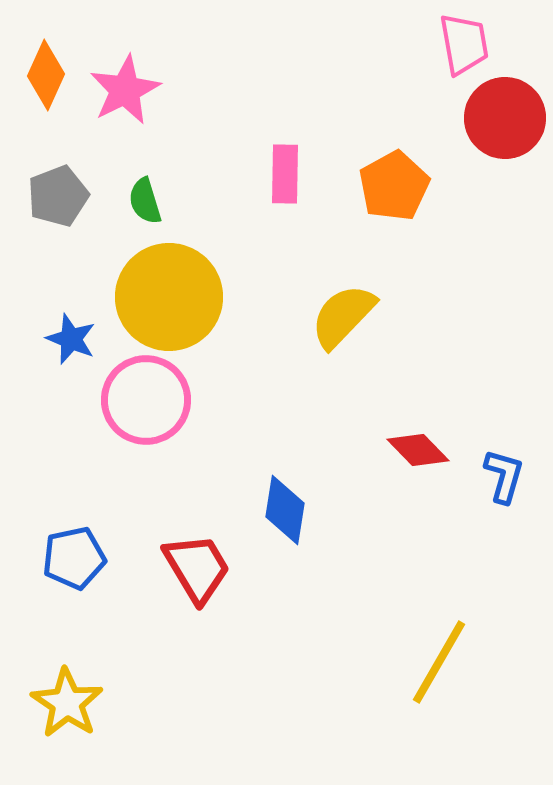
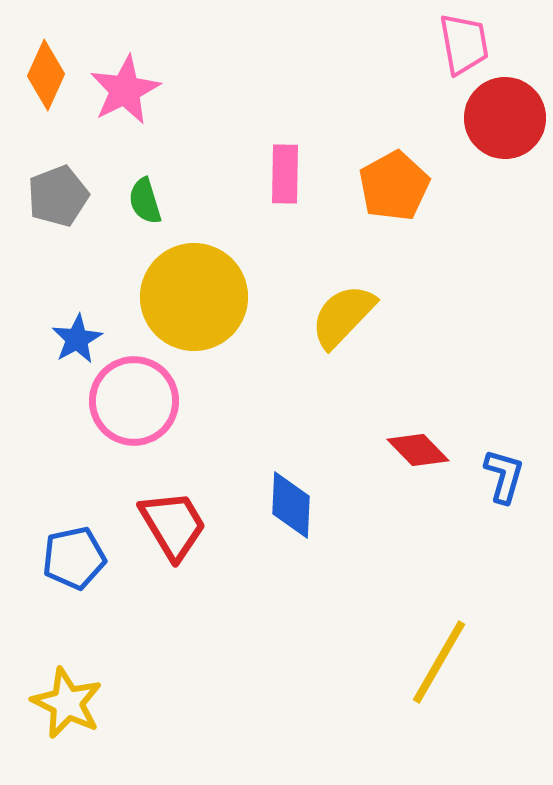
yellow circle: moved 25 px right
blue star: moved 6 px right; rotated 21 degrees clockwise
pink circle: moved 12 px left, 1 px down
blue diamond: moved 6 px right, 5 px up; rotated 6 degrees counterclockwise
red trapezoid: moved 24 px left, 43 px up
yellow star: rotated 8 degrees counterclockwise
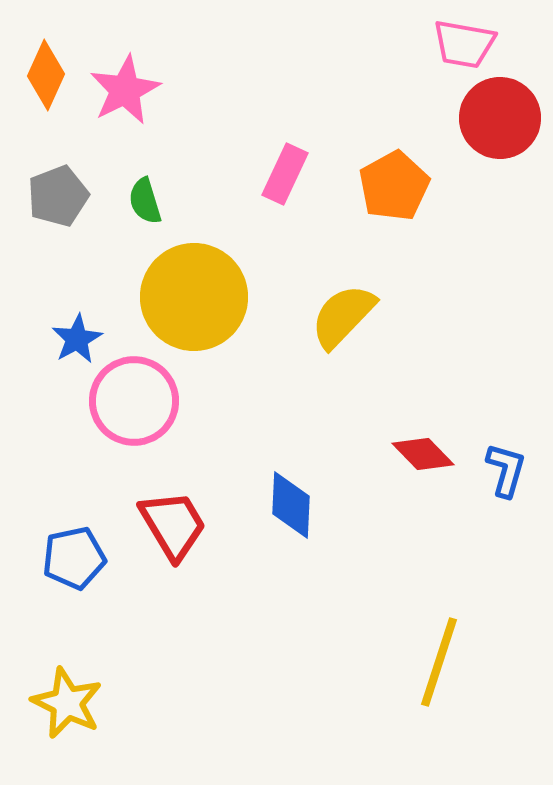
pink trapezoid: rotated 110 degrees clockwise
red circle: moved 5 px left
pink rectangle: rotated 24 degrees clockwise
red diamond: moved 5 px right, 4 px down
blue L-shape: moved 2 px right, 6 px up
yellow line: rotated 12 degrees counterclockwise
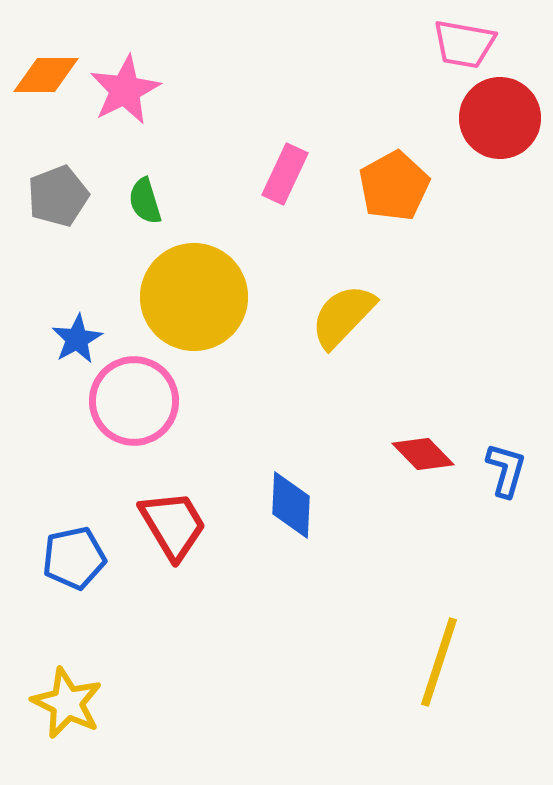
orange diamond: rotated 66 degrees clockwise
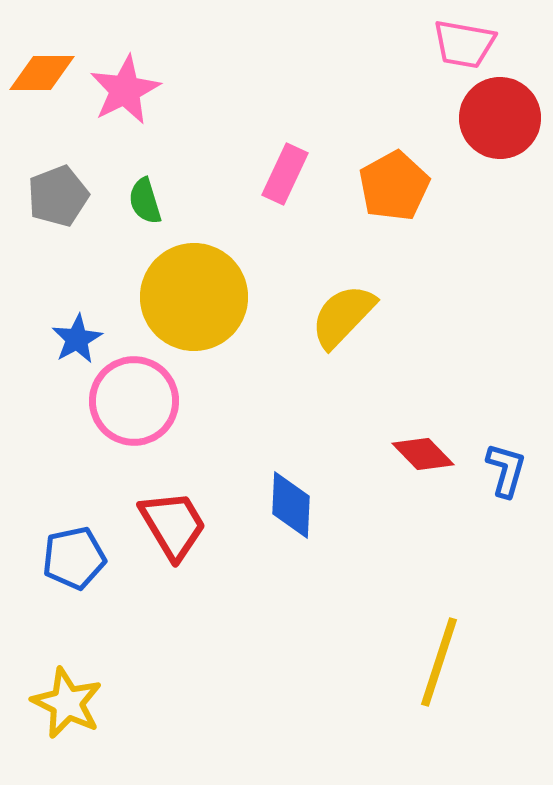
orange diamond: moved 4 px left, 2 px up
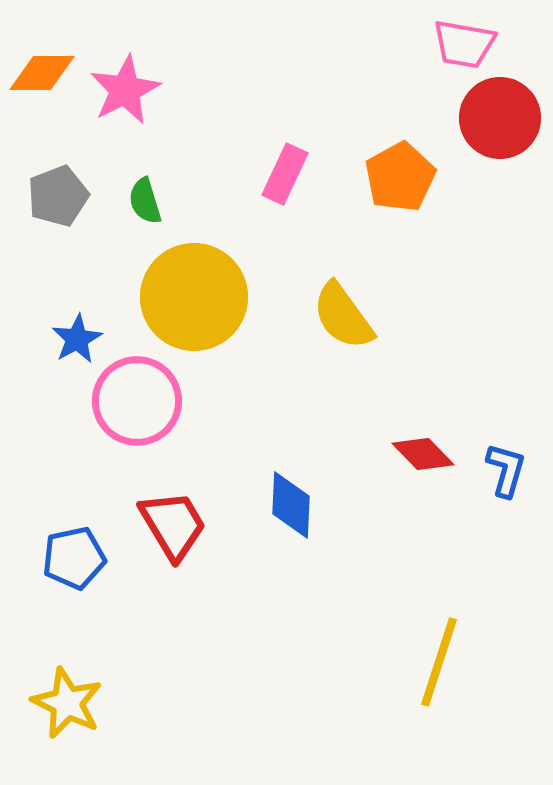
orange pentagon: moved 6 px right, 9 px up
yellow semicircle: rotated 80 degrees counterclockwise
pink circle: moved 3 px right
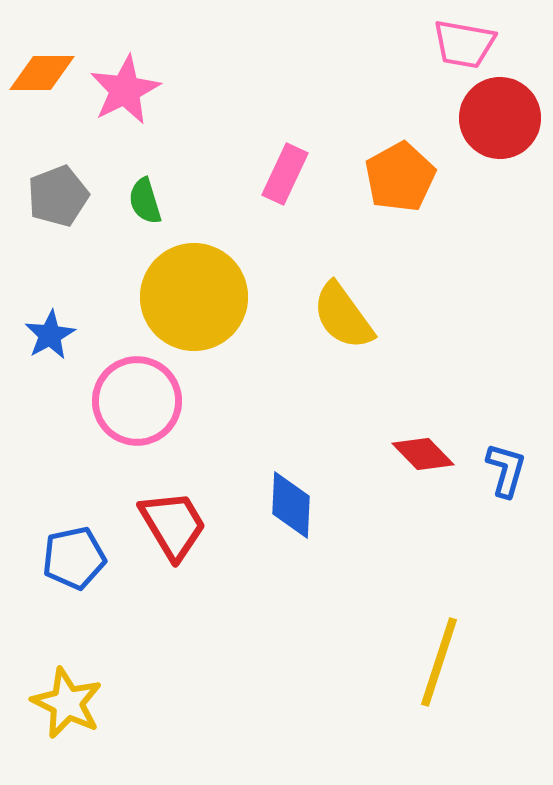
blue star: moved 27 px left, 4 px up
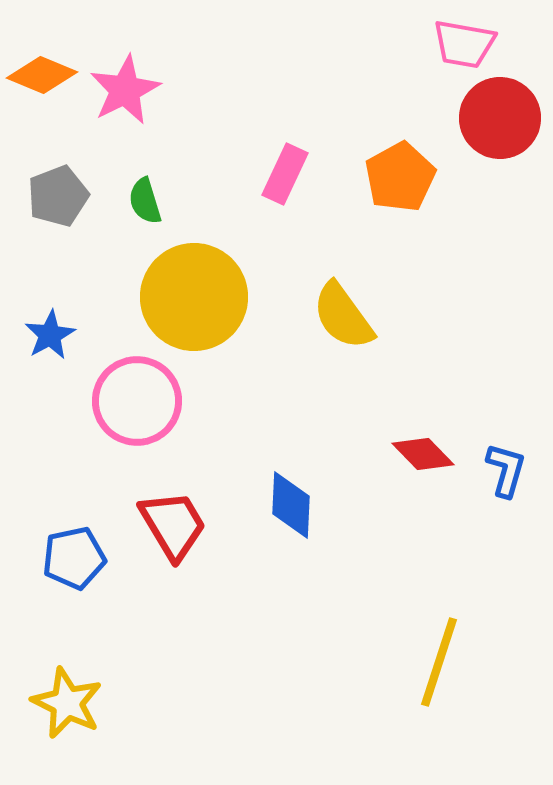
orange diamond: moved 2 px down; rotated 22 degrees clockwise
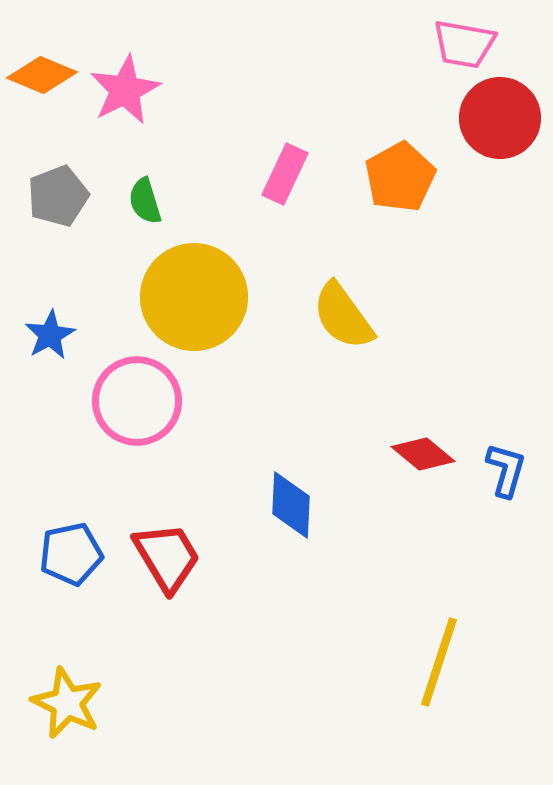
red diamond: rotated 6 degrees counterclockwise
red trapezoid: moved 6 px left, 32 px down
blue pentagon: moved 3 px left, 4 px up
